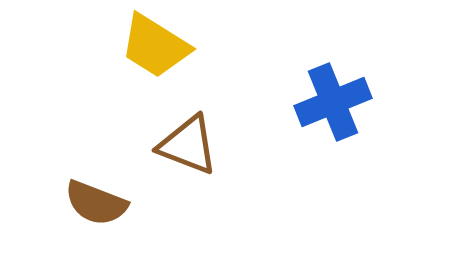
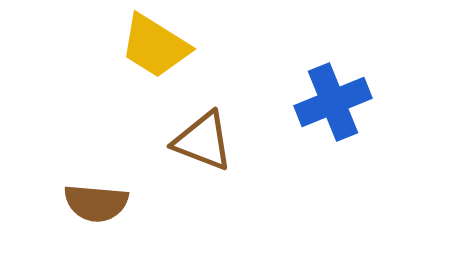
brown triangle: moved 15 px right, 4 px up
brown semicircle: rotated 16 degrees counterclockwise
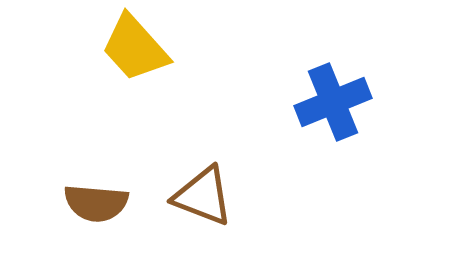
yellow trapezoid: moved 20 px left, 2 px down; rotated 16 degrees clockwise
brown triangle: moved 55 px down
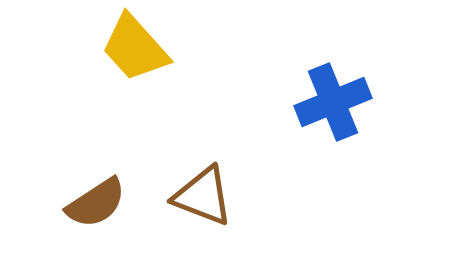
brown semicircle: rotated 38 degrees counterclockwise
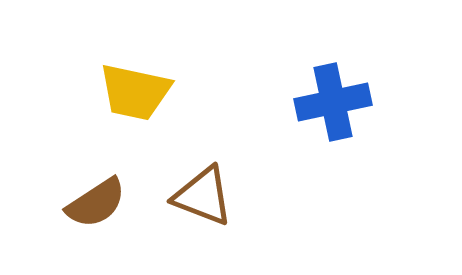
yellow trapezoid: moved 44 px down; rotated 36 degrees counterclockwise
blue cross: rotated 10 degrees clockwise
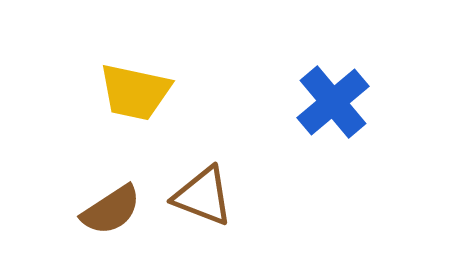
blue cross: rotated 28 degrees counterclockwise
brown semicircle: moved 15 px right, 7 px down
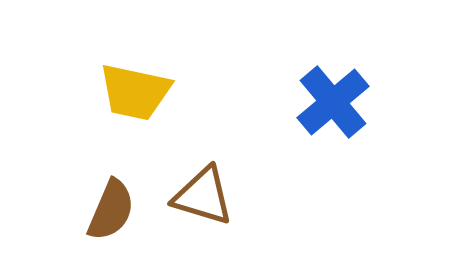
brown triangle: rotated 4 degrees counterclockwise
brown semicircle: rotated 34 degrees counterclockwise
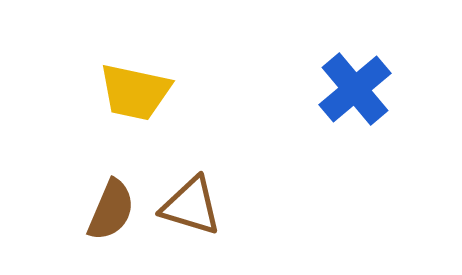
blue cross: moved 22 px right, 13 px up
brown triangle: moved 12 px left, 10 px down
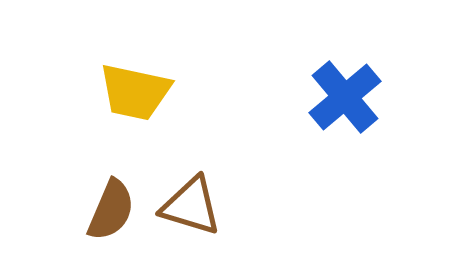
blue cross: moved 10 px left, 8 px down
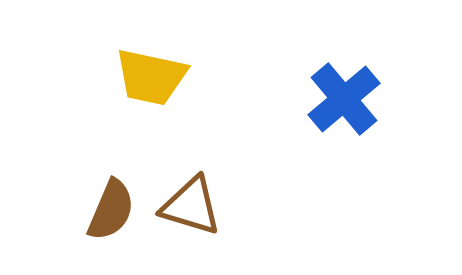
yellow trapezoid: moved 16 px right, 15 px up
blue cross: moved 1 px left, 2 px down
